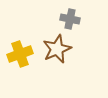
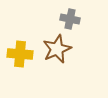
yellow cross: rotated 25 degrees clockwise
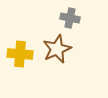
gray cross: moved 1 px up
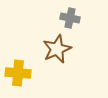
yellow cross: moved 2 px left, 19 px down
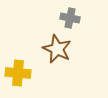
brown star: rotated 24 degrees counterclockwise
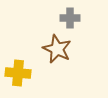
gray cross: rotated 12 degrees counterclockwise
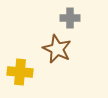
yellow cross: moved 2 px right, 1 px up
